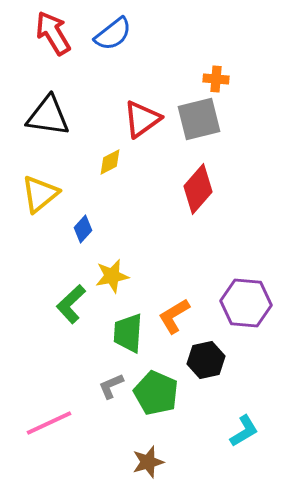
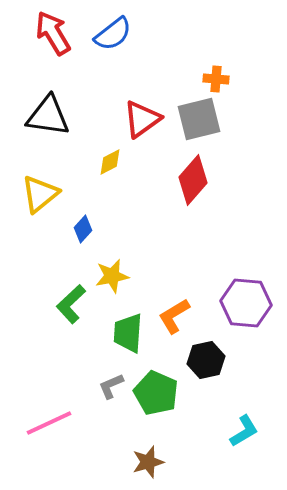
red diamond: moved 5 px left, 9 px up
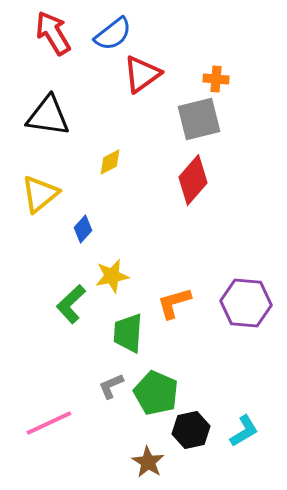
red triangle: moved 45 px up
orange L-shape: moved 13 px up; rotated 15 degrees clockwise
black hexagon: moved 15 px left, 70 px down
brown star: rotated 24 degrees counterclockwise
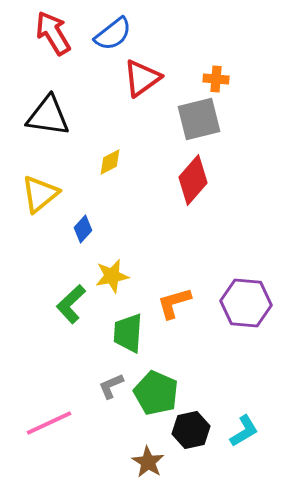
red triangle: moved 4 px down
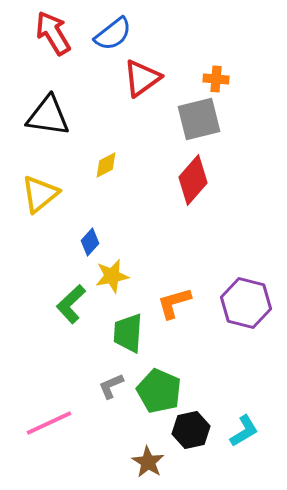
yellow diamond: moved 4 px left, 3 px down
blue diamond: moved 7 px right, 13 px down
purple hexagon: rotated 9 degrees clockwise
green pentagon: moved 3 px right, 2 px up
